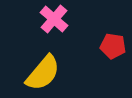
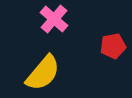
red pentagon: rotated 20 degrees counterclockwise
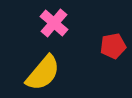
pink cross: moved 4 px down
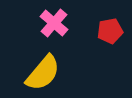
red pentagon: moved 3 px left, 15 px up
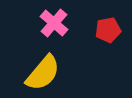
red pentagon: moved 2 px left, 1 px up
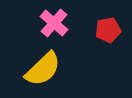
yellow semicircle: moved 4 px up; rotated 6 degrees clockwise
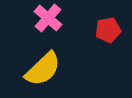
pink cross: moved 6 px left, 5 px up
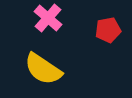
yellow semicircle: rotated 78 degrees clockwise
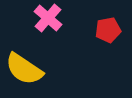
yellow semicircle: moved 19 px left
